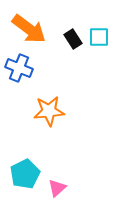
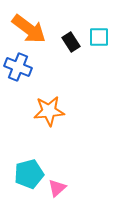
black rectangle: moved 2 px left, 3 px down
blue cross: moved 1 px left, 1 px up
cyan pentagon: moved 4 px right; rotated 12 degrees clockwise
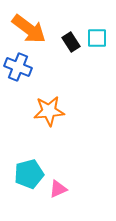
cyan square: moved 2 px left, 1 px down
pink triangle: moved 1 px right, 1 px down; rotated 18 degrees clockwise
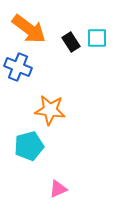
orange star: moved 1 px right, 1 px up; rotated 12 degrees clockwise
cyan pentagon: moved 28 px up
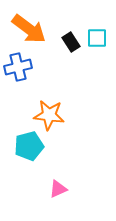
blue cross: rotated 36 degrees counterclockwise
orange star: moved 1 px left, 5 px down
